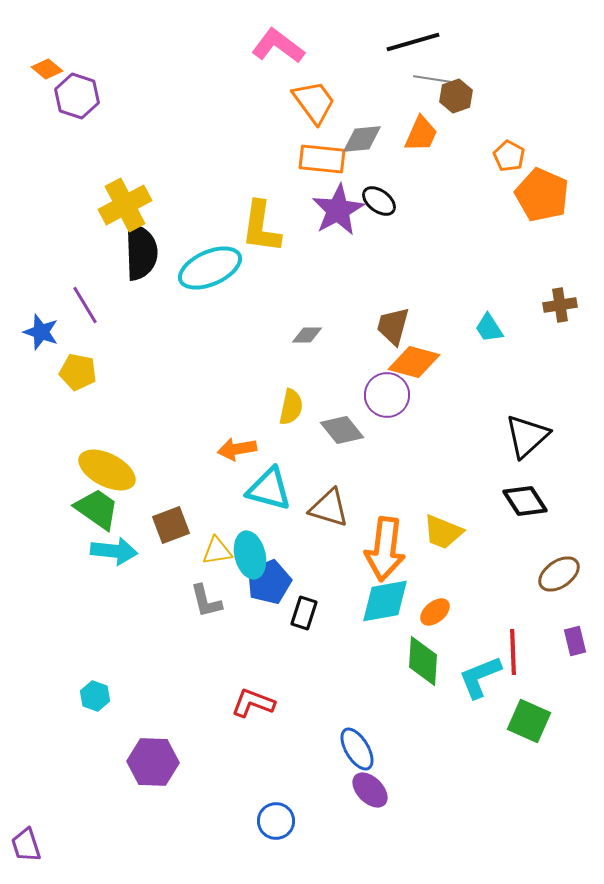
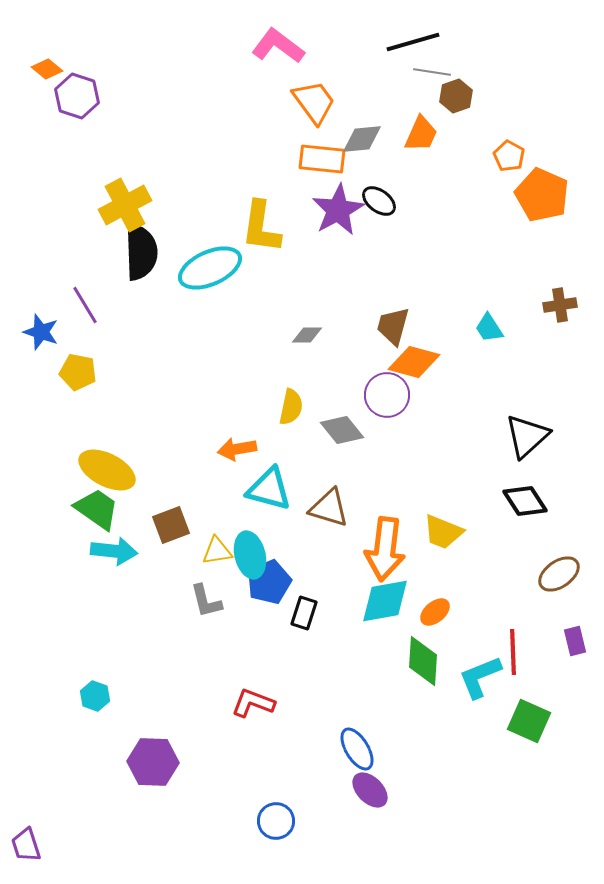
gray line at (432, 79): moved 7 px up
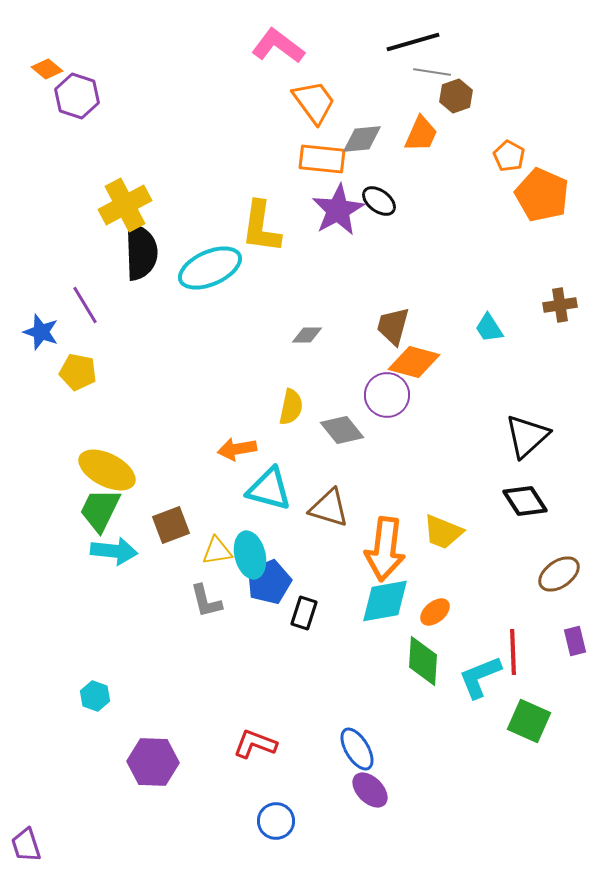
green trapezoid at (97, 509): moved 3 px right, 1 px down; rotated 99 degrees counterclockwise
red L-shape at (253, 703): moved 2 px right, 41 px down
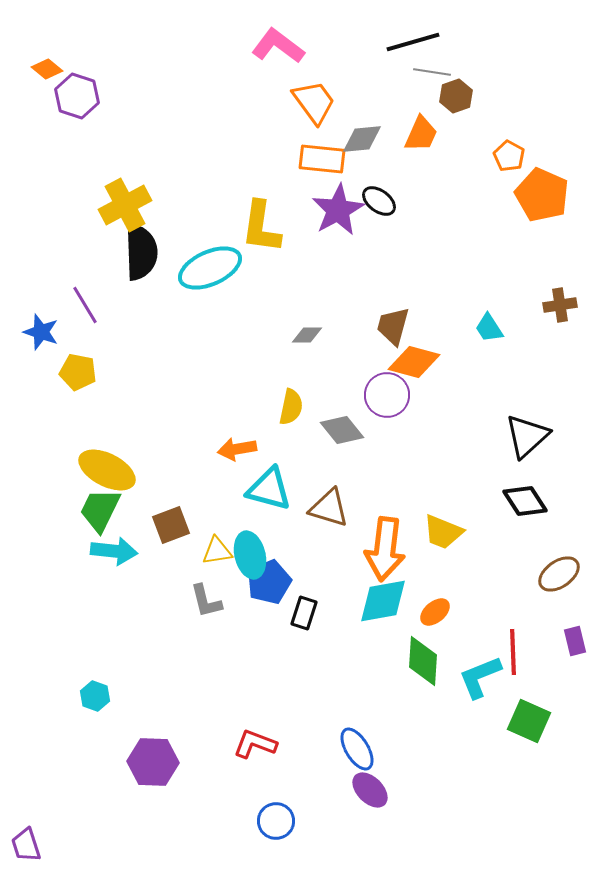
cyan diamond at (385, 601): moved 2 px left
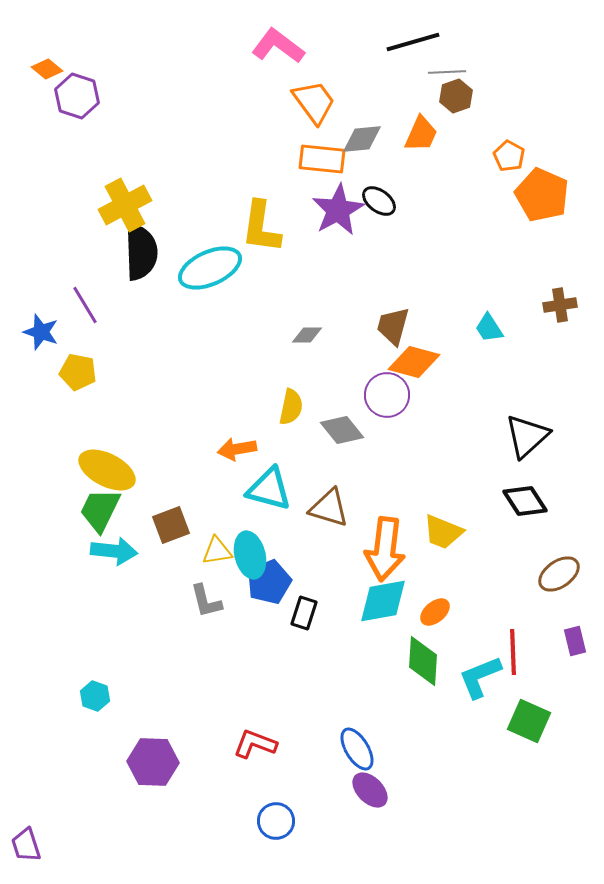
gray line at (432, 72): moved 15 px right; rotated 12 degrees counterclockwise
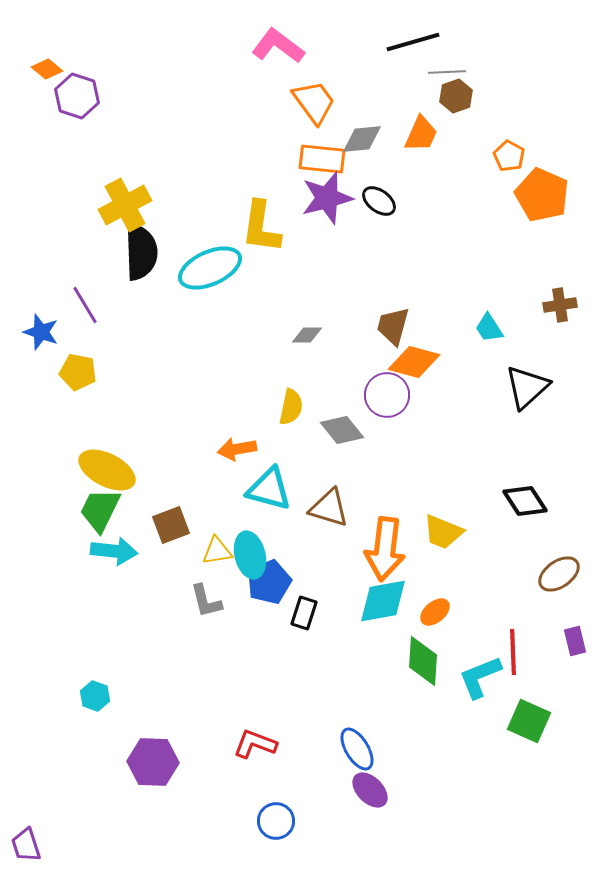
purple star at (338, 210): moved 11 px left, 12 px up; rotated 14 degrees clockwise
black triangle at (527, 436): moved 49 px up
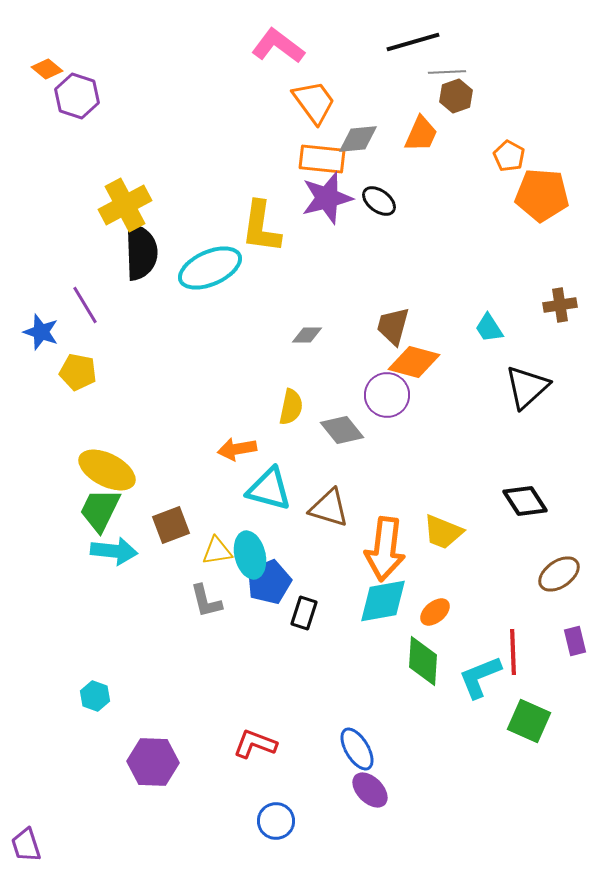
gray diamond at (362, 139): moved 4 px left
orange pentagon at (542, 195): rotated 20 degrees counterclockwise
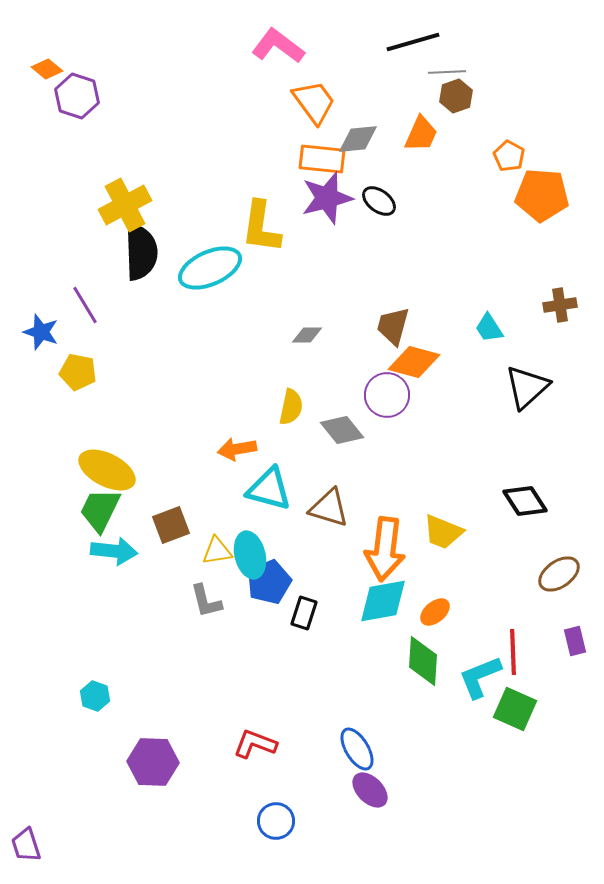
green square at (529, 721): moved 14 px left, 12 px up
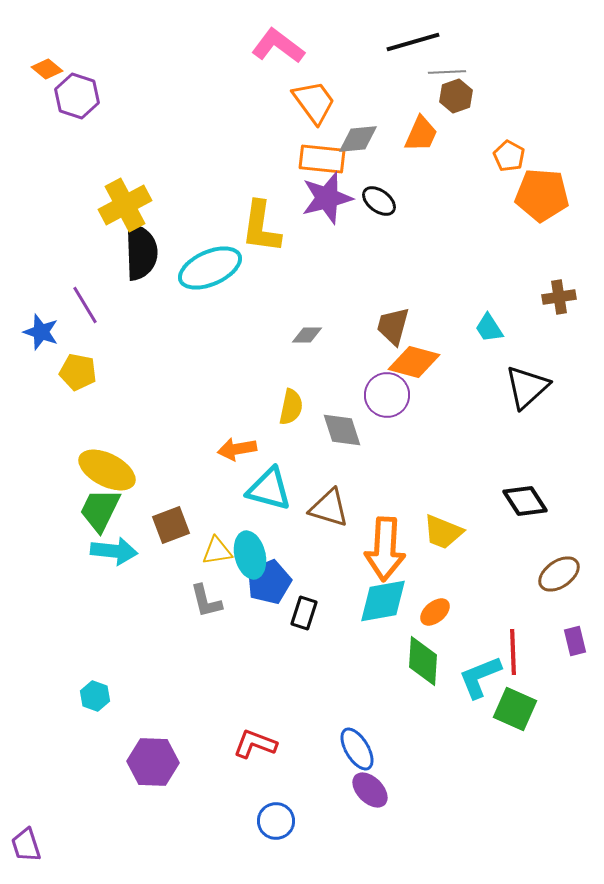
brown cross at (560, 305): moved 1 px left, 8 px up
gray diamond at (342, 430): rotated 21 degrees clockwise
orange arrow at (385, 549): rotated 4 degrees counterclockwise
